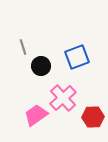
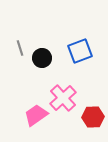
gray line: moved 3 px left, 1 px down
blue square: moved 3 px right, 6 px up
black circle: moved 1 px right, 8 px up
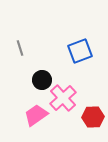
black circle: moved 22 px down
